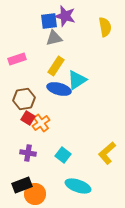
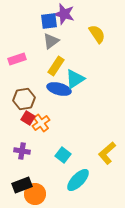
purple star: moved 1 px left, 2 px up
yellow semicircle: moved 8 px left, 7 px down; rotated 24 degrees counterclockwise
gray triangle: moved 3 px left, 3 px down; rotated 24 degrees counterclockwise
cyan triangle: moved 2 px left, 1 px up
purple cross: moved 6 px left, 2 px up
cyan ellipse: moved 6 px up; rotated 65 degrees counterclockwise
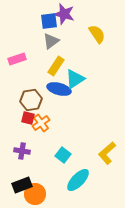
brown hexagon: moved 7 px right, 1 px down
red square: rotated 16 degrees counterclockwise
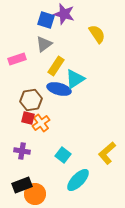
blue square: moved 3 px left, 1 px up; rotated 24 degrees clockwise
gray triangle: moved 7 px left, 3 px down
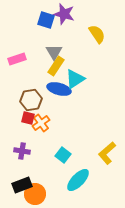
gray triangle: moved 10 px right, 8 px down; rotated 24 degrees counterclockwise
